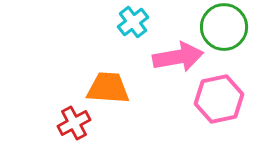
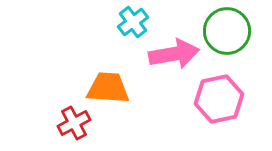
green circle: moved 3 px right, 4 px down
pink arrow: moved 4 px left, 3 px up
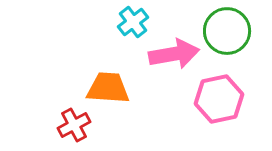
red cross: moved 2 px down
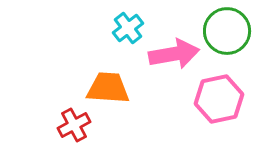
cyan cross: moved 5 px left, 6 px down
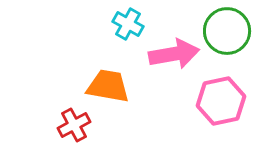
cyan cross: moved 4 px up; rotated 24 degrees counterclockwise
orange trapezoid: moved 2 px up; rotated 6 degrees clockwise
pink hexagon: moved 2 px right, 2 px down
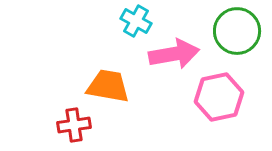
cyan cross: moved 8 px right, 3 px up
green circle: moved 10 px right
pink hexagon: moved 2 px left, 4 px up
red cross: rotated 20 degrees clockwise
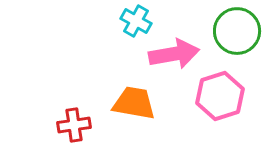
orange trapezoid: moved 26 px right, 17 px down
pink hexagon: moved 1 px right, 1 px up; rotated 6 degrees counterclockwise
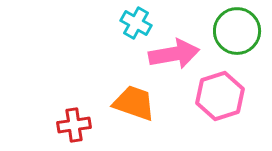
cyan cross: moved 2 px down
orange trapezoid: rotated 9 degrees clockwise
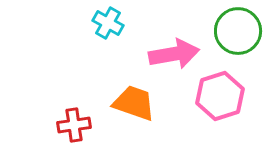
cyan cross: moved 28 px left
green circle: moved 1 px right
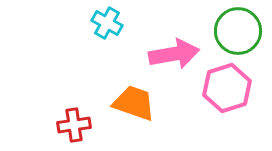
cyan cross: moved 1 px left
pink hexagon: moved 7 px right, 8 px up
